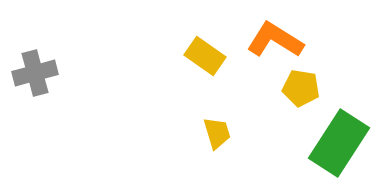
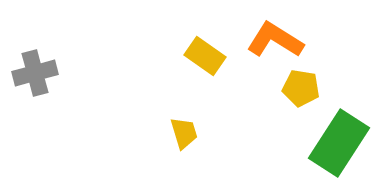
yellow trapezoid: moved 33 px left
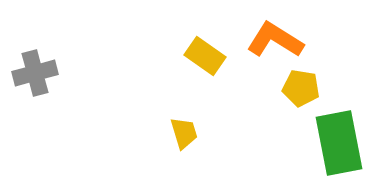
green rectangle: rotated 44 degrees counterclockwise
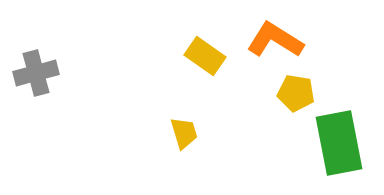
gray cross: moved 1 px right
yellow pentagon: moved 5 px left, 5 px down
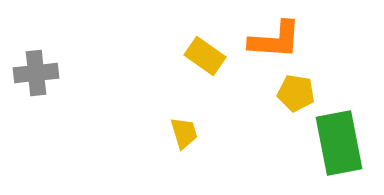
orange L-shape: rotated 152 degrees clockwise
gray cross: rotated 9 degrees clockwise
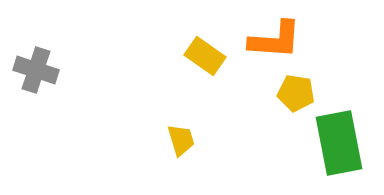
gray cross: moved 3 px up; rotated 24 degrees clockwise
yellow trapezoid: moved 3 px left, 7 px down
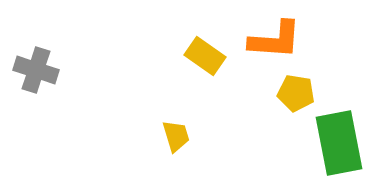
yellow trapezoid: moved 5 px left, 4 px up
